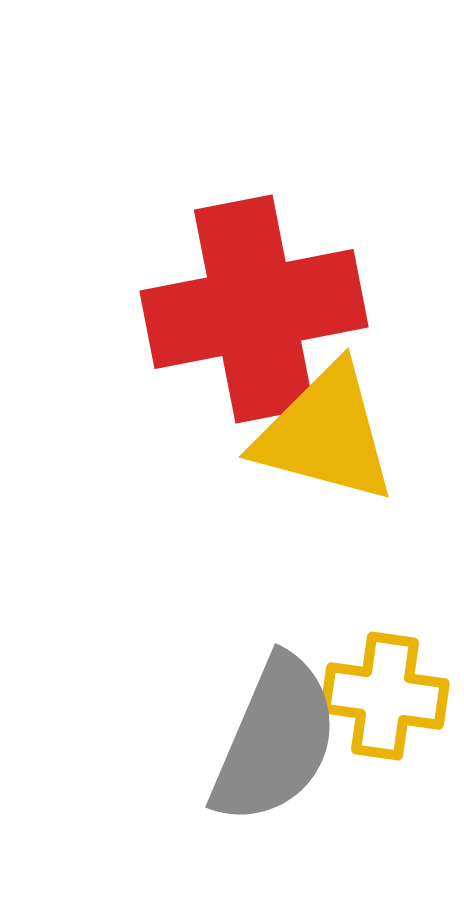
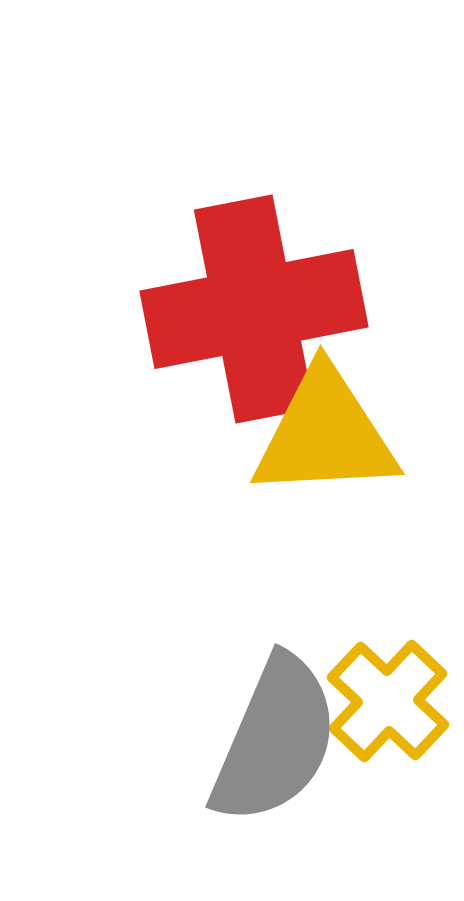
yellow triangle: rotated 18 degrees counterclockwise
yellow cross: moved 3 px right, 5 px down; rotated 35 degrees clockwise
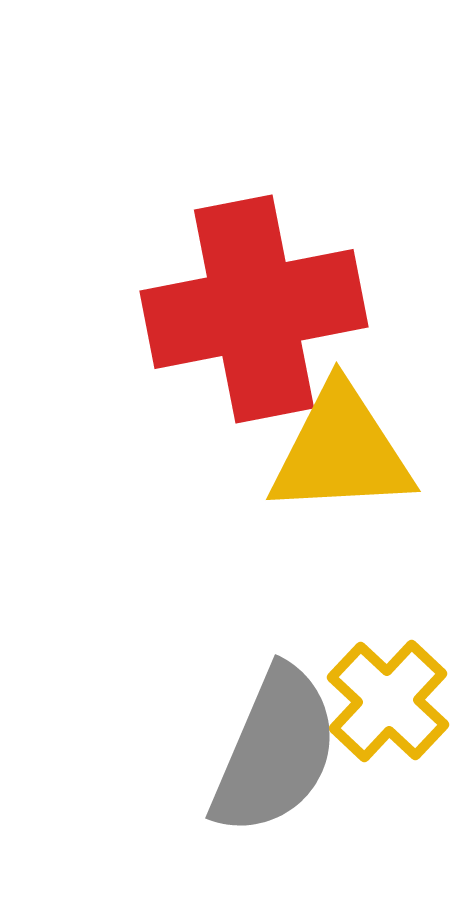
yellow triangle: moved 16 px right, 17 px down
gray semicircle: moved 11 px down
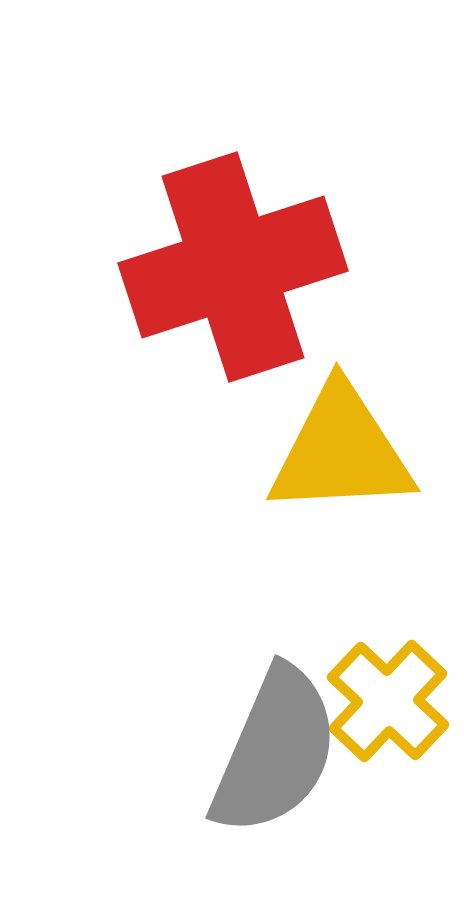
red cross: moved 21 px left, 42 px up; rotated 7 degrees counterclockwise
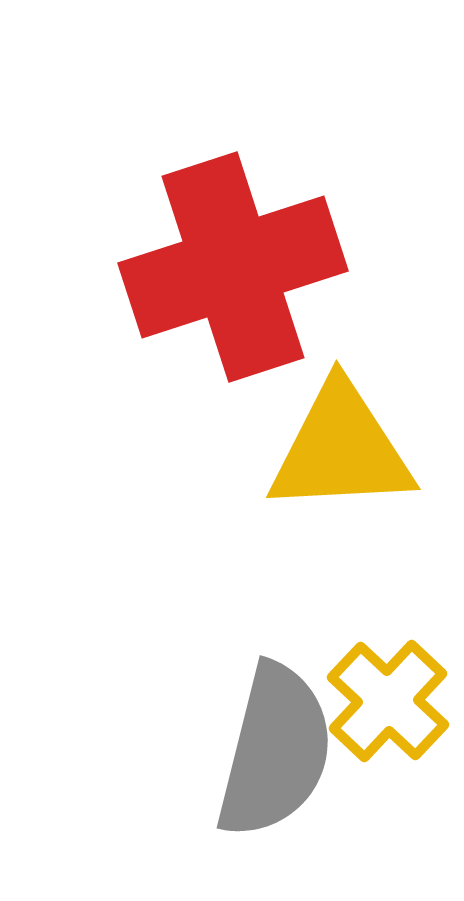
yellow triangle: moved 2 px up
gray semicircle: rotated 9 degrees counterclockwise
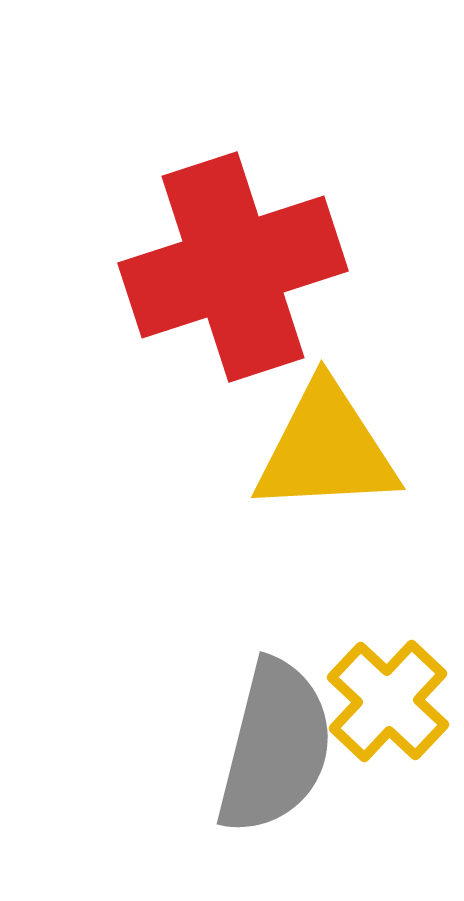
yellow triangle: moved 15 px left
gray semicircle: moved 4 px up
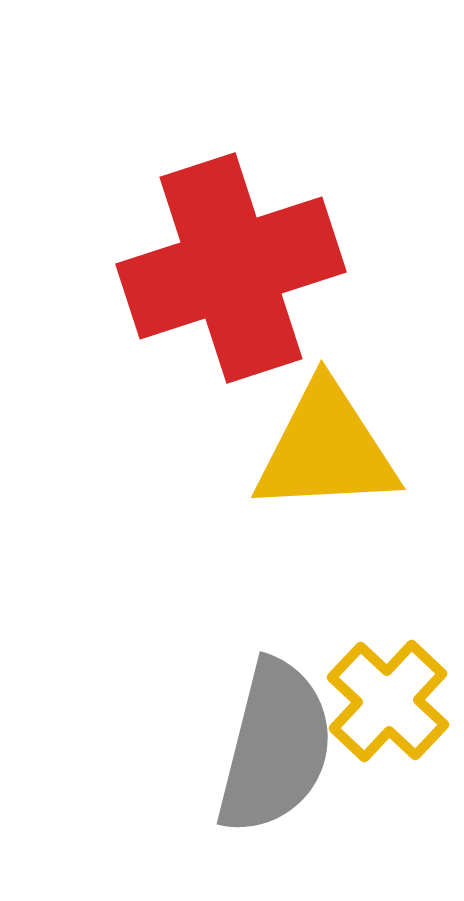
red cross: moved 2 px left, 1 px down
